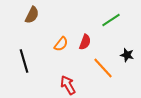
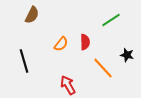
red semicircle: rotated 21 degrees counterclockwise
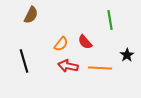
brown semicircle: moved 1 px left
green line: moved 1 px left; rotated 66 degrees counterclockwise
red semicircle: rotated 140 degrees clockwise
black star: rotated 24 degrees clockwise
orange line: moved 3 px left; rotated 45 degrees counterclockwise
red arrow: moved 19 px up; rotated 48 degrees counterclockwise
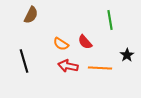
orange semicircle: rotated 84 degrees clockwise
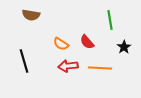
brown semicircle: rotated 72 degrees clockwise
red semicircle: moved 2 px right
black star: moved 3 px left, 8 px up
red arrow: rotated 18 degrees counterclockwise
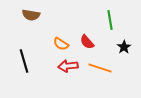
orange line: rotated 15 degrees clockwise
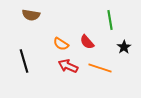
red arrow: rotated 30 degrees clockwise
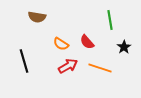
brown semicircle: moved 6 px right, 2 px down
red arrow: rotated 126 degrees clockwise
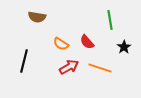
black line: rotated 30 degrees clockwise
red arrow: moved 1 px right, 1 px down
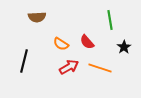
brown semicircle: rotated 12 degrees counterclockwise
